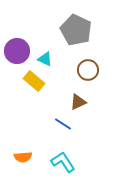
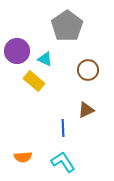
gray pentagon: moved 9 px left, 4 px up; rotated 12 degrees clockwise
brown triangle: moved 8 px right, 8 px down
blue line: moved 4 px down; rotated 54 degrees clockwise
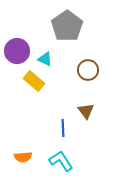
brown triangle: moved 1 px down; rotated 42 degrees counterclockwise
cyan L-shape: moved 2 px left, 1 px up
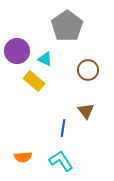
blue line: rotated 12 degrees clockwise
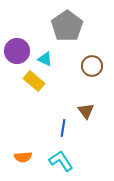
brown circle: moved 4 px right, 4 px up
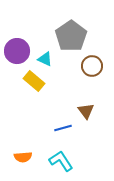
gray pentagon: moved 4 px right, 10 px down
blue line: rotated 66 degrees clockwise
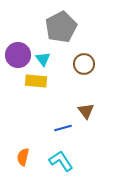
gray pentagon: moved 10 px left, 9 px up; rotated 8 degrees clockwise
purple circle: moved 1 px right, 4 px down
cyan triangle: moved 2 px left; rotated 28 degrees clockwise
brown circle: moved 8 px left, 2 px up
yellow rectangle: moved 2 px right; rotated 35 degrees counterclockwise
orange semicircle: rotated 108 degrees clockwise
